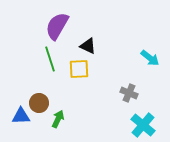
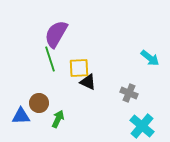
purple semicircle: moved 1 px left, 8 px down
black triangle: moved 36 px down
yellow square: moved 1 px up
cyan cross: moved 1 px left, 1 px down
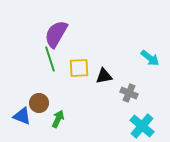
black triangle: moved 16 px right, 6 px up; rotated 36 degrees counterclockwise
blue triangle: moved 1 px right; rotated 24 degrees clockwise
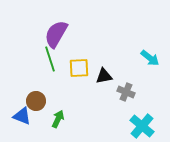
gray cross: moved 3 px left, 1 px up
brown circle: moved 3 px left, 2 px up
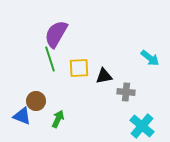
gray cross: rotated 18 degrees counterclockwise
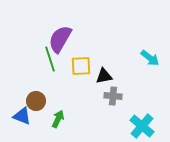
purple semicircle: moved 4 px right, 5 px down
yellow square: moved 2 px right, 2 px up
gray cross: moved 13 px left, 4 px down
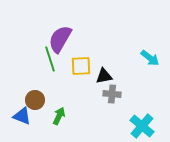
gray cross: moved 1 px left, 2 px up
brown circle: moved 1 px left, 1 px up
green arrow: moved 1 px right, 3 px up
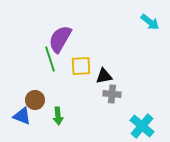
cyan arrow: moved 36 px up
green arrow: moved 1 px left; rotated 150 degrees clockwise
